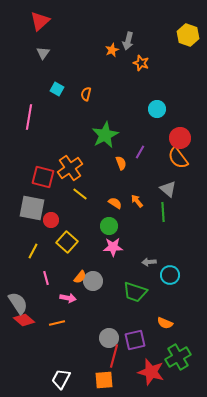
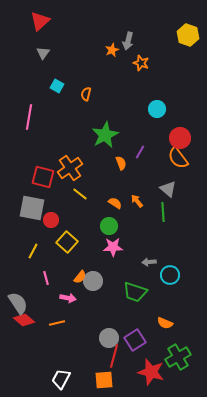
cyan square at (57, 89): moved 3 px up
purple square at (135, 340): rotated 20 degrees counterclockwise
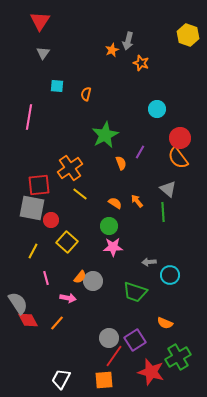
red triangle at (40, 21): rotated 15 degrees counterclockwise
cyan square at (57, 86): rotated 24 degrees counterclockwise
red square at (43, 177): moved 4 px left, 8 px down; rotated 20 degrees counterclockwise
red diamond at (24, 320): moved 4 px right; rotated 20 degrees clockwise
orange line at (57, 323): rotated 35 degrees counterclockwise
red line at (114, 356): rotated 20 degrees clockwise
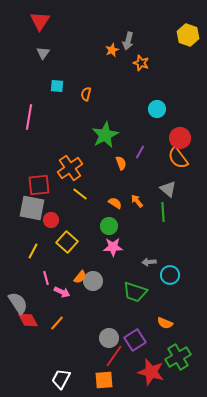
pink arrow at (68, 298): moved 6 px left, 6 px up; rotated 14 degrees clockwise
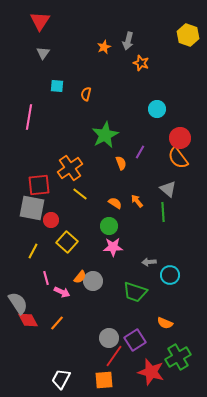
orange star at (112, 50): moved 8 px left, 3 px up
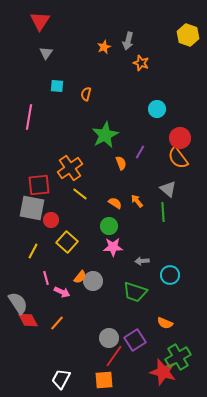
gray triangle at (43, 53): moved 3 px right
gray arrow at (149, 262): moved 7 px left, 1 px up
red star at (151, 372): moved 12 px right
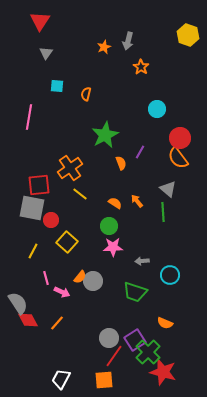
orange star at (141, 63): moved 4 px down; rotated 14 degrees clockwise
green cross at (178, 357): moved 30 px left, 5 px up; rotated 15 degrees counterclockwise
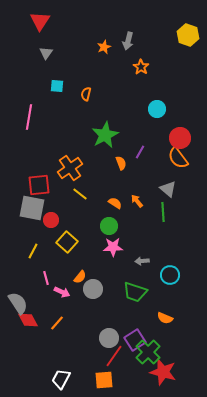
gray circle at (93, 281): moved 8 px down
orange semicircle at (165, 323): moved 5 px up
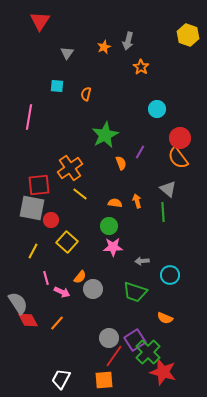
gray triangle at (46, 53): moved 21 px right
orange arrow at (137, 201): rotated 24 degrees clockwise
orange semicircle at (115, 203): rotated 24 degrees counterclockwise
